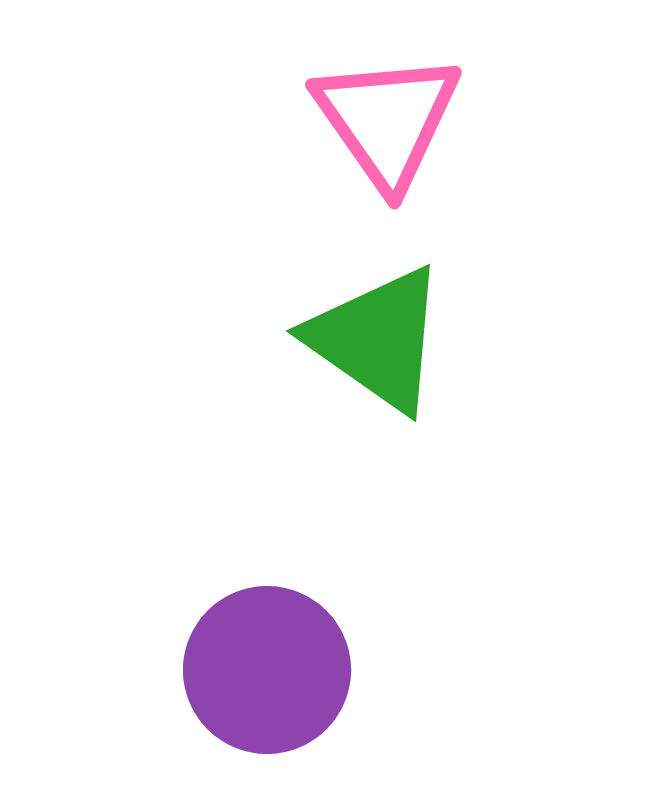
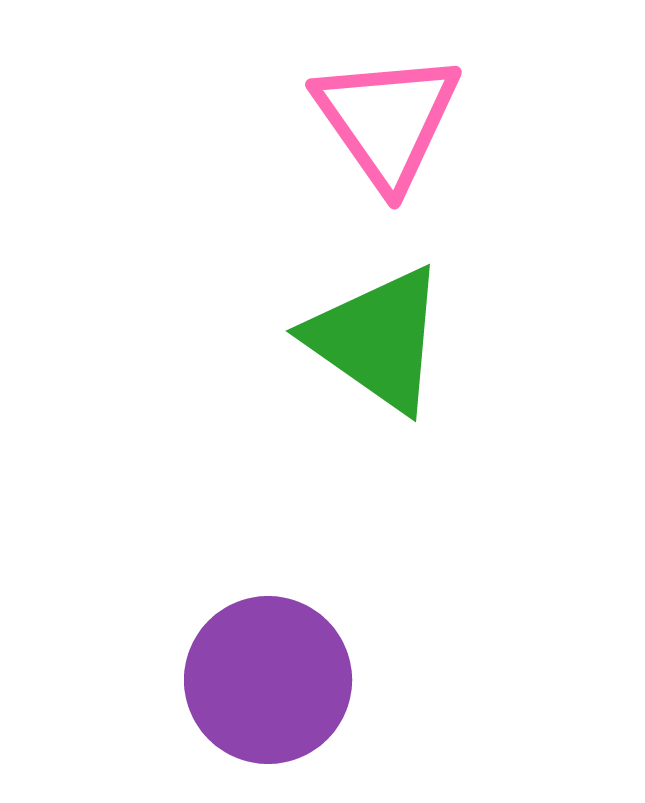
purple circle: moved 1 px right, 10 px down
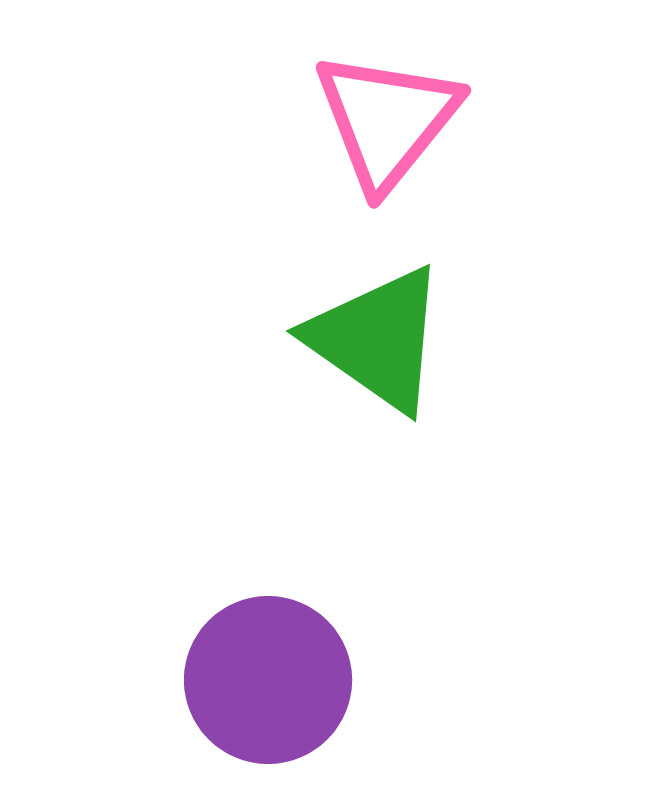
pink triangle: rotated 14 degrees clockwise
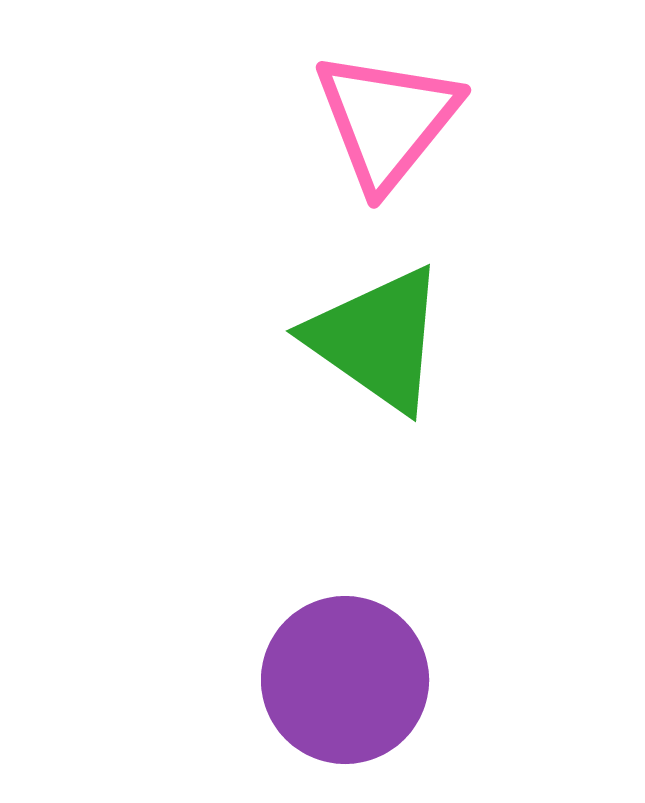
purple circle: moved 77 px right
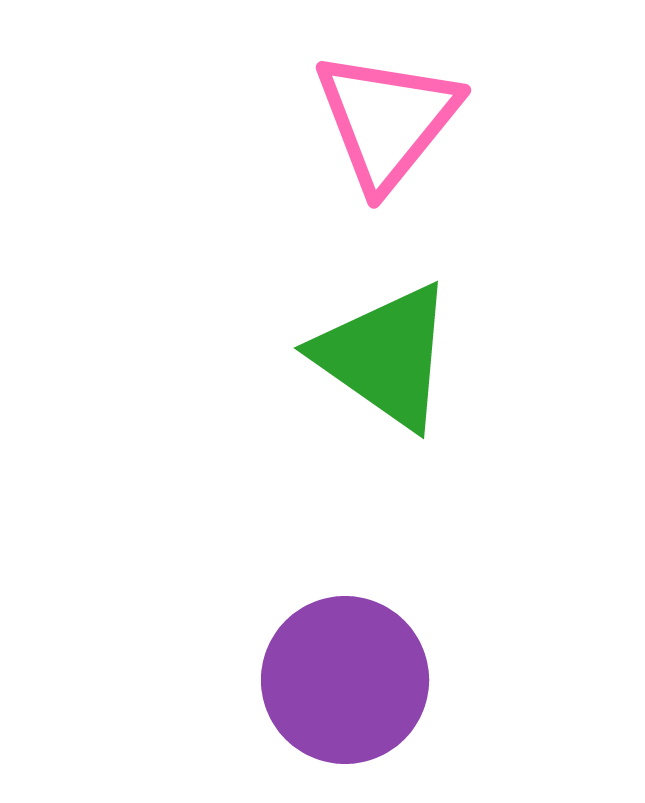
green triangle: moved 8 px right, 17 px down
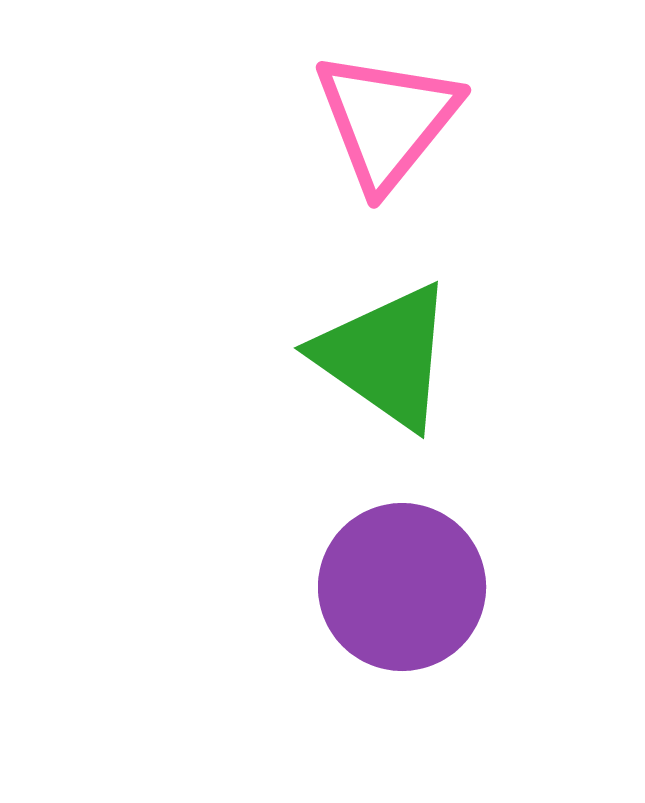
purple circle: moved 57 px right, 93 px up
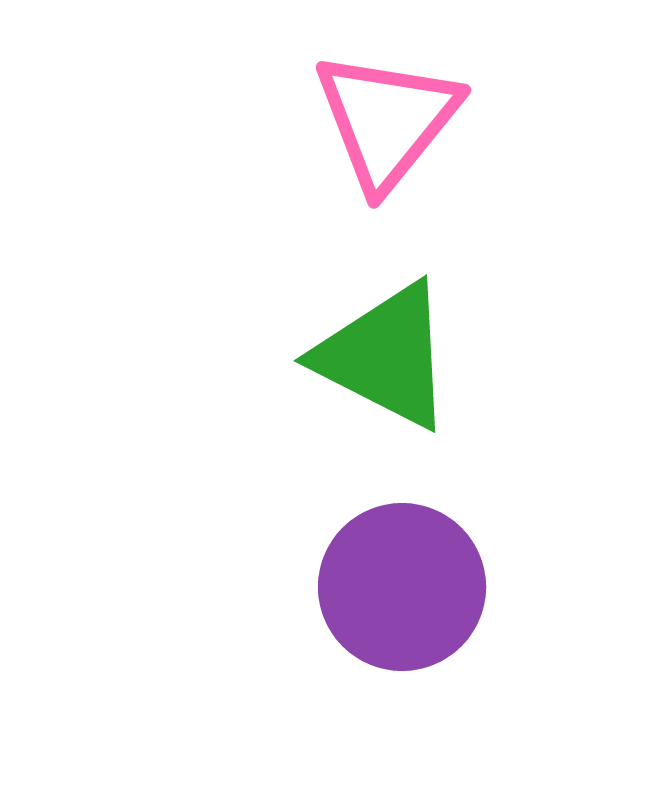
green triangle: rotated 8 degrees counterclockwise
